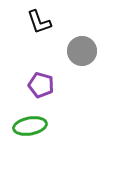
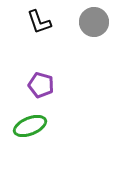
gray circle: moved 12 px right, 29 px up
green ellipse: rotated 12 degrees counterclockwise
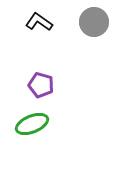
black L-shape: rotated 144 degrees clockwise
green ellipse: moved 2 px right, 2 px up
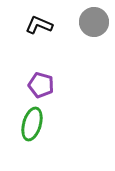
black L-shape: moved 3 px down; rotated 12 degrees counterclockwise
green ellipse: rotated 52 degrees counterclockwise
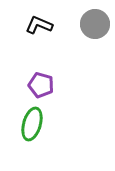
gray circle: moved 1 px right, 2 px down
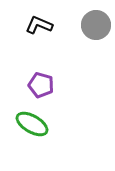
gray circle: moved 1 px right, 1 px down
green ellipse: rotated 76 degrees counterclockwise
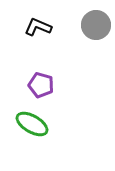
black L-shape: moved 1 px left, 2 px down
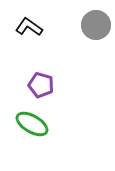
black L-shape: moved 9 px left; rotated 12 degrees clockwise
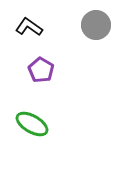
purple pentagon: moved 15 px up; rotated 15 degrees clockwise
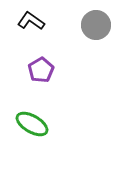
black L-shape: moved 2 px right, 6 px up
purple pentagon: rotated 10 degrees clockwise
